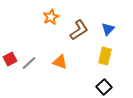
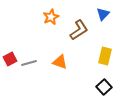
blue triangle: moved 5 px left, 15 px up
gray line: rotated 28 degrees clockwise
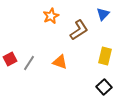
orange star: moved 1 px up
gray line: rotated 42 degrees counterclockwise
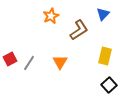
orange triangle: rotated 42 degrees clockwise
black square: moved 5 px right, 2 px up
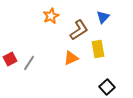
blue triangle: moved 3 px down
yellow rectangle: moved 7 px left, 7 px up; rotated 24 degrees counterclockwise
orange triangle: moved 11 px right, 4 px up; rotated 35 degrees clockwise
black square: moved 2 px left, 2 px down
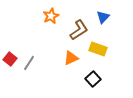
yellow rectangle: rotated 60 degrees counterclockwise
red square: rotated 24 degrees counterclockwise
black square: moved 14 px left, 8 px up
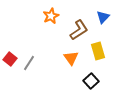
yellow rectangle: moved 2 px down; rotated 54 degrees clockwise
orange triangle: rotated 42 degrees counterclockwise
black square: moved 2 px left, 2 px down
